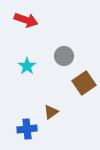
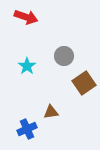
red arrow: moved 3 px up
brown triangle: rotated 28 degrees clockwise
blue cross: rotated 18 degrees counterclockwise
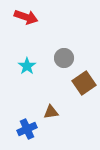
gray circle: moved 2 px down
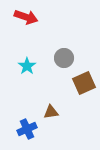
brown square: rotated 10 degrees clockwise
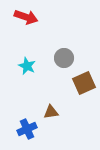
cyan star: rotated 12 degrees counterclockwise
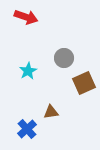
cyan star: moved 1 px right, 5 px down; rotated 18 degrees clockwise
blue cross: rotated 18 degrees counterclockwise
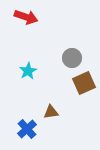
gray circle: moved 8 px right
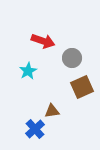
red arrow: moved 17 px right, 24 px down
brown square: moved 2 px left, 4 px down
brown triangle: moved 1 px right, 1 px up
blue cross: moved 8 px right
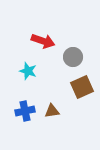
gray circle: moved 1 px right, 1 px up
cyan star: rotated 24 degrees counterclockwise
blue cross: moved 10 px left, 18 px up; rotated 30 degrees clockwise
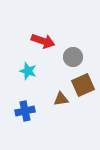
brown square: moved 1 px right, 2 px up
brown triangle: moved 9 px right, 12 px up
